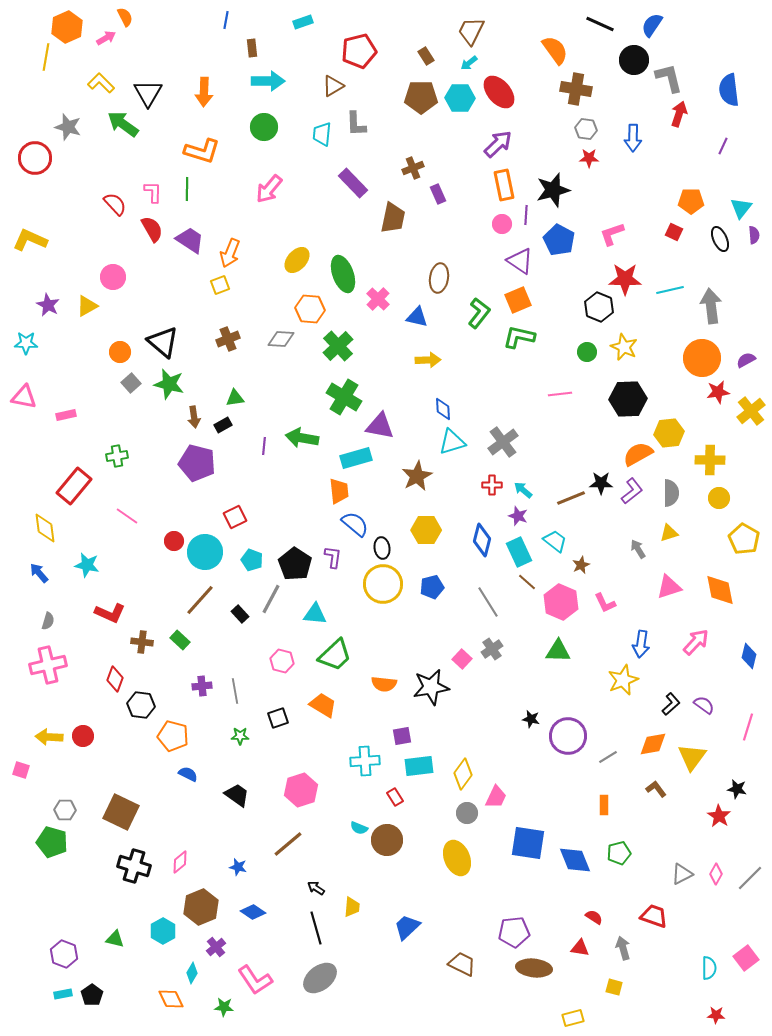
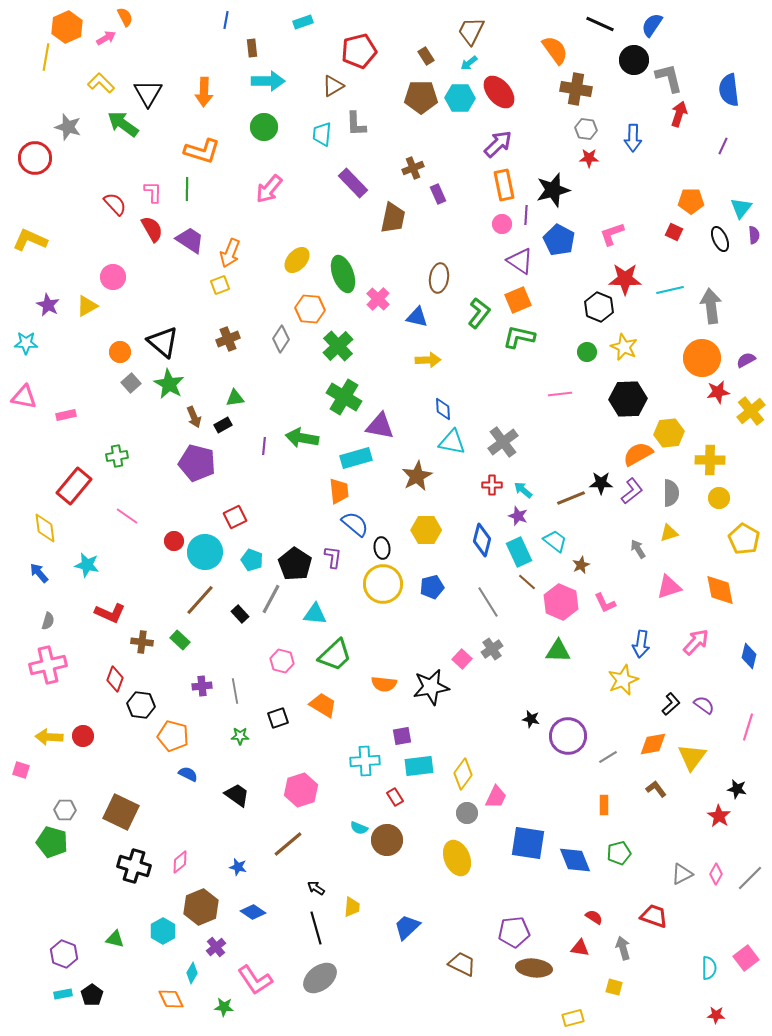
gray diamond at (281, 339): rotated 60 degrees counterclockwise
green star at (169, 384): rotated 16 degrees clockwise
brown arrow at (194, 417): rotated 15 degrees counterclockwise
cyan triangle at (452, 442): rotated 28 degrees clockwise
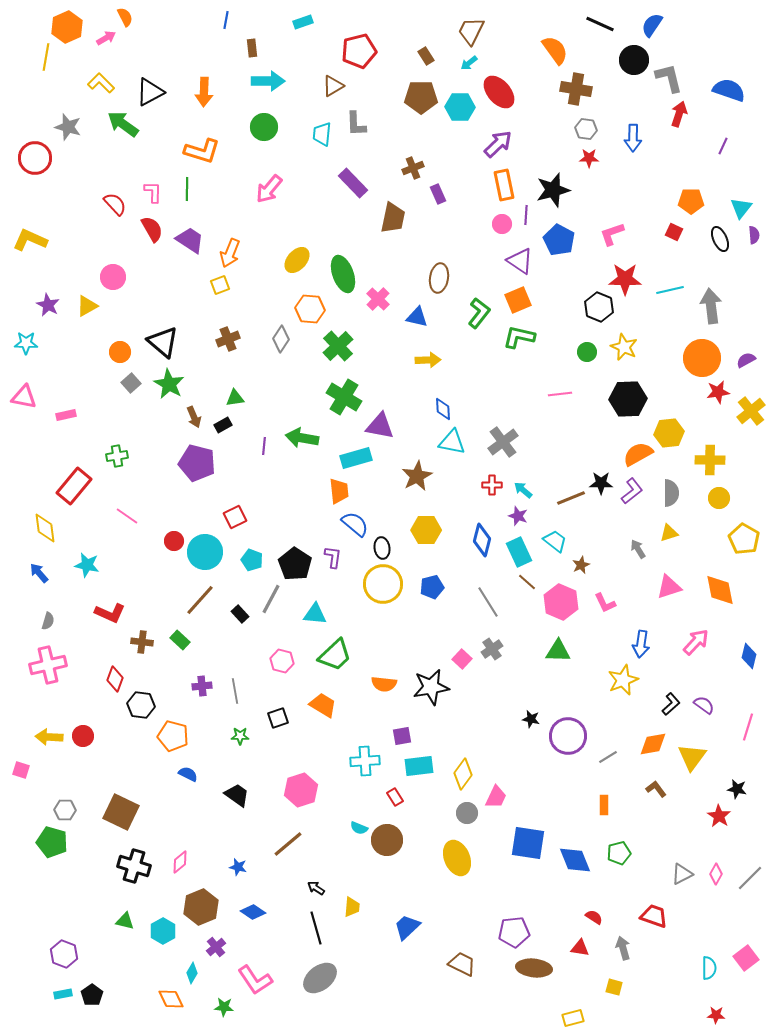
blue semicircle at (729, 90): rotated 116 degrees clockwise
black triangle at (148, 93): moved 2 px right, 1 px up; rotated 32 degrees clockwise
cyan hexagon at (460, 98): moved 9 px down
green triangle at (115, 939): moved 10 px right, 18 px up
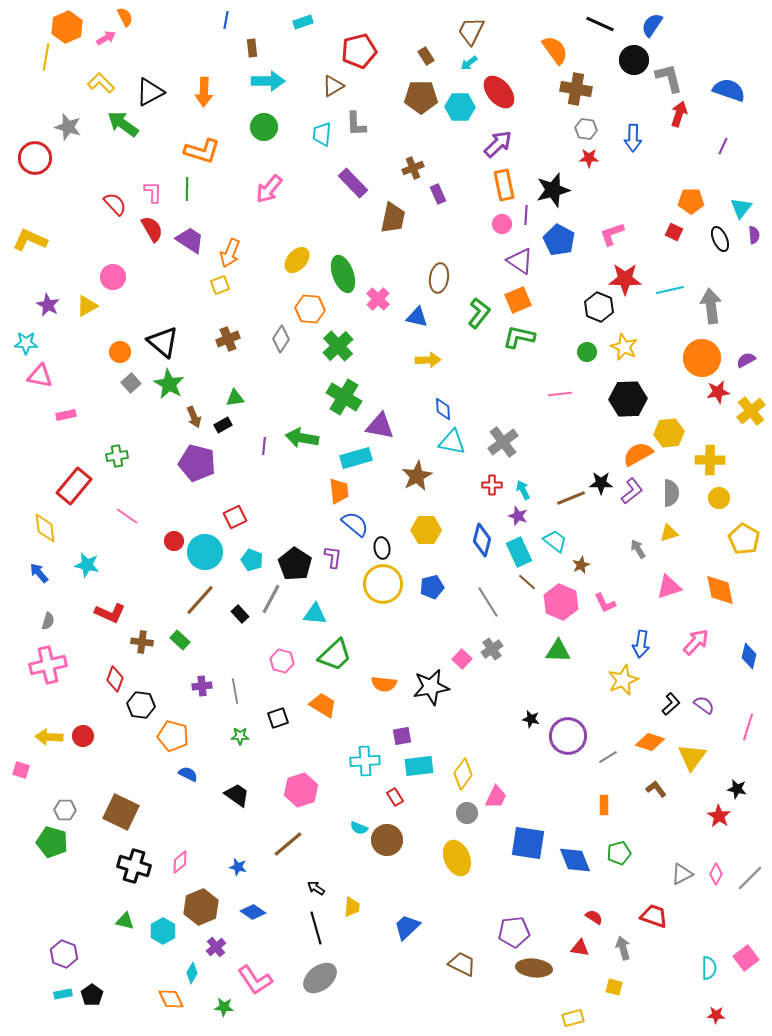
pink triangle at (24, 397): moved 16 px right, 21 px up
cyan arrow at (523, 490): rotated 24 degrees clockwise
orange diamond at (653, 744): moved 3 px left, 2 px up; rotated 28 degrees clockwise
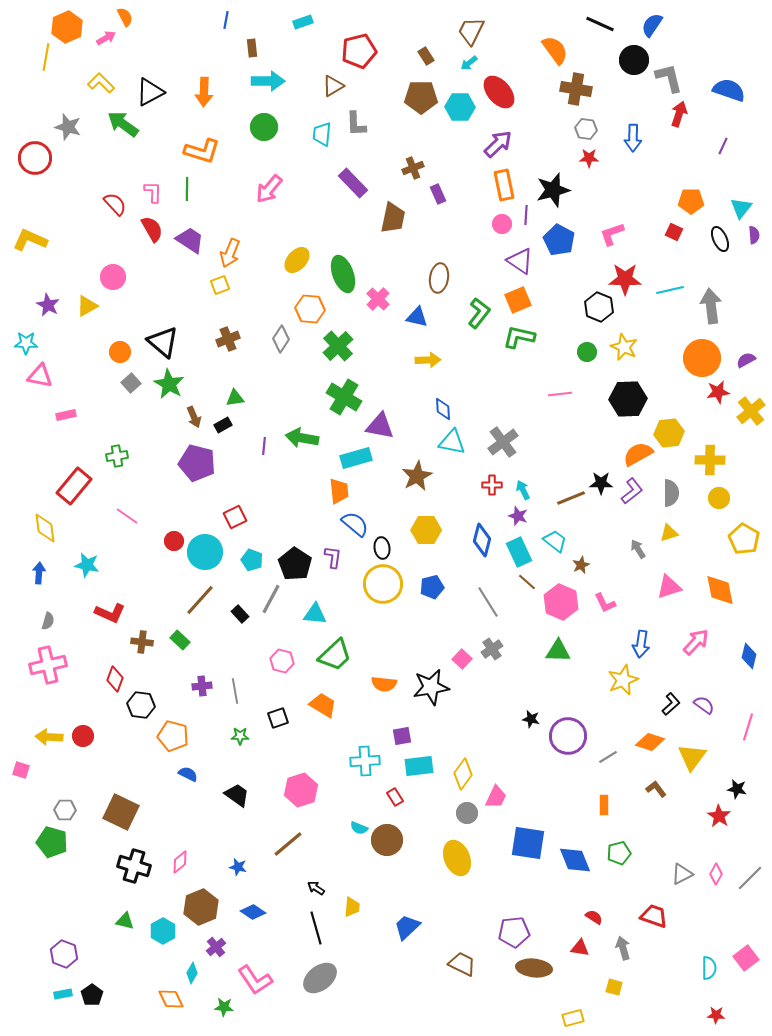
blue arrow at (39, 573): rotated 45 degrees clockwise
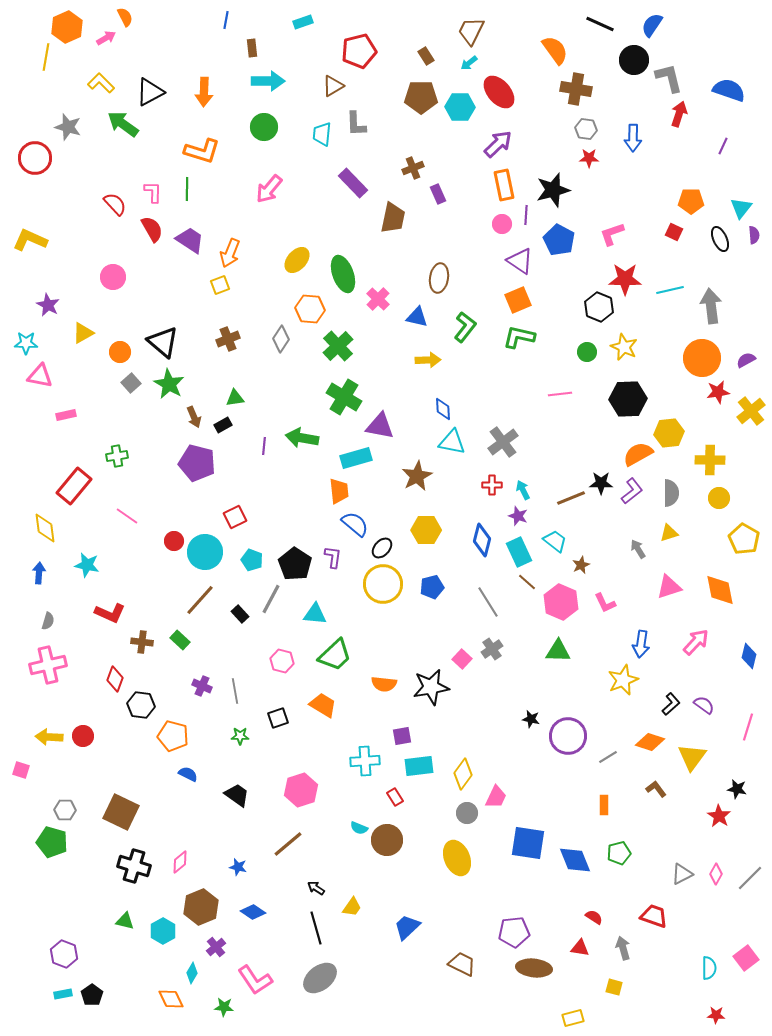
yellow triangle at (87, 306): moved 4 px left, 27 px down
green L-shape at (479, 313): moved 14 px left, 14 px down
black ellipse at (382, 548): rotated 50 degrees clockwise
purple cross at (202, 686): rotated 30 degrees clockwise
yellow trapezoid at (352, 907): rotated 30 degrees clockwise
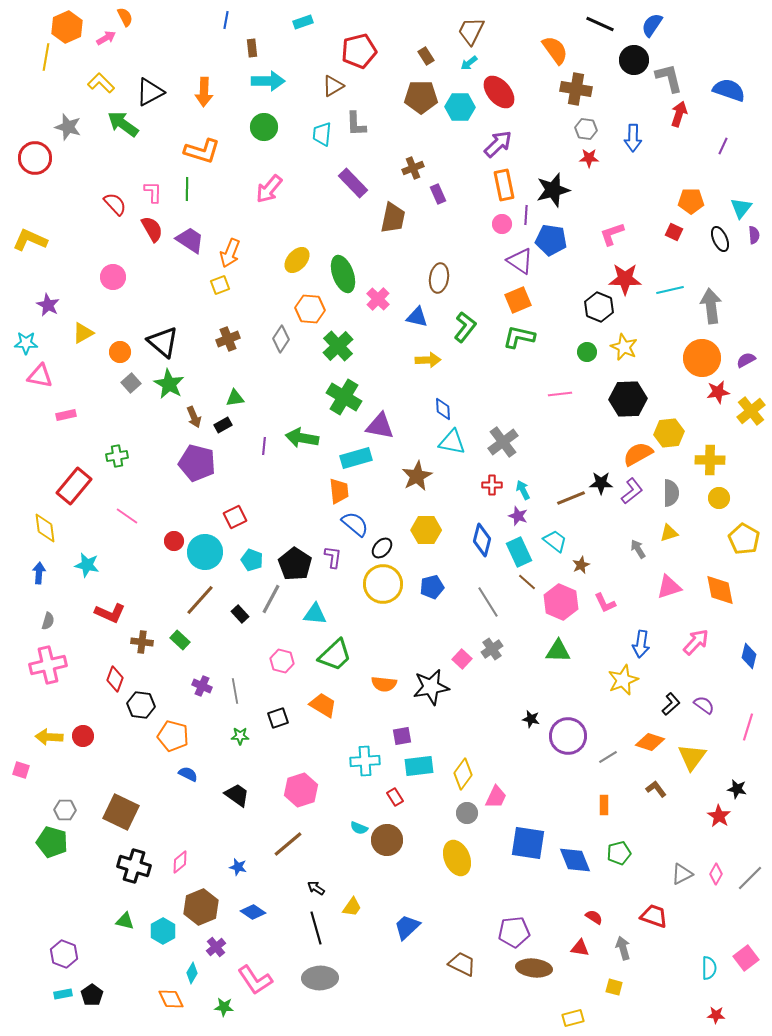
blue pentagon at (559, 240): moved 8 px left; rotated 20 degrees counterclockwise
gray ellipse at (320, 978): rotated 36 degrees clockwise
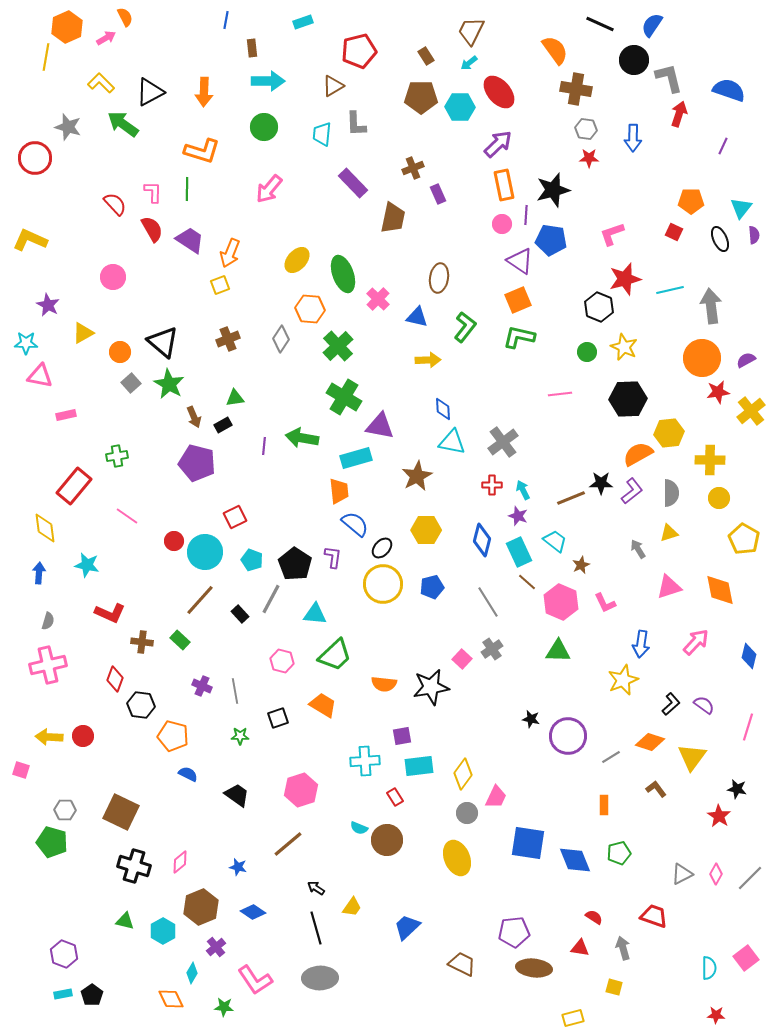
red star at (625, 279): rotated 16 degrees counterclockwise
gray line at (608, 757): moved 3 px right
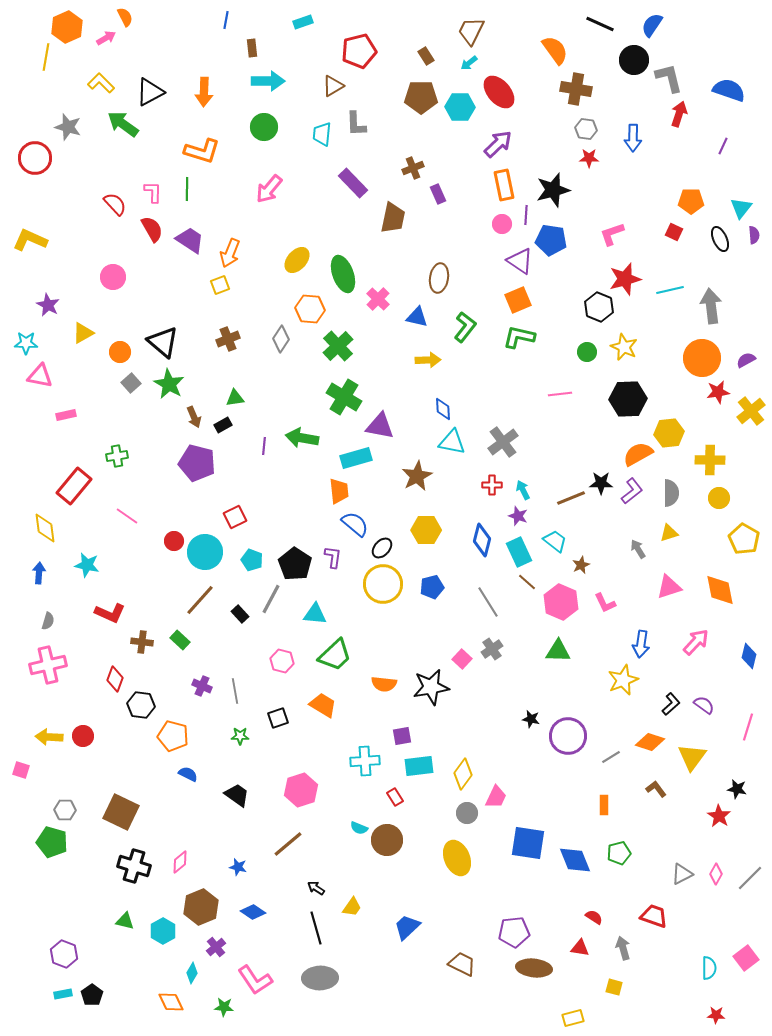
orange diamond at (171, 999): moved 3 px down
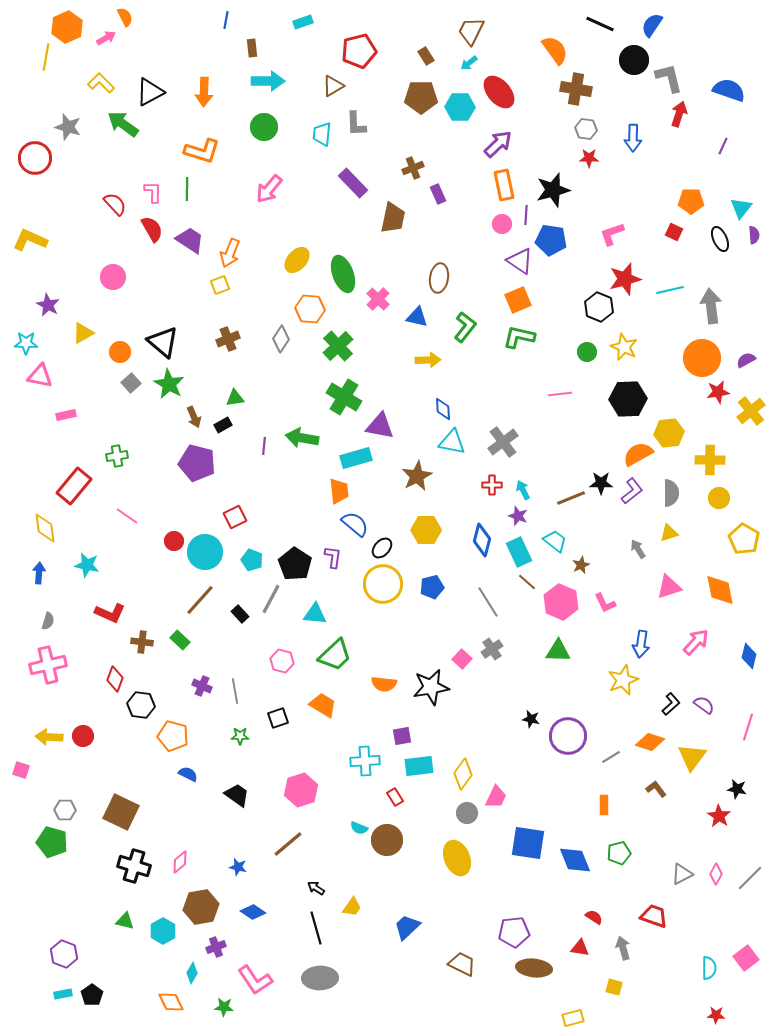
brown hexagon at (201, 907): rotated 12 degrees clockwise
purple cross at (216, 947): rotated 18 degrees clockwise
